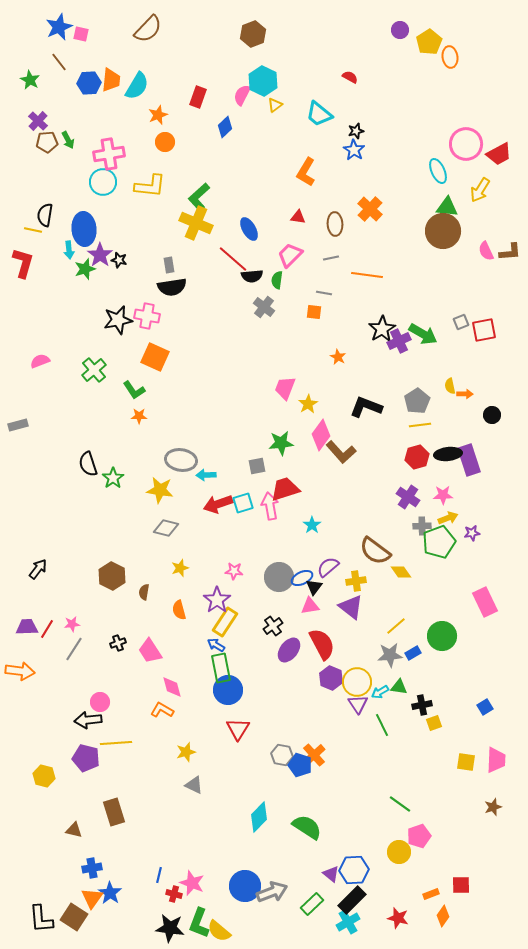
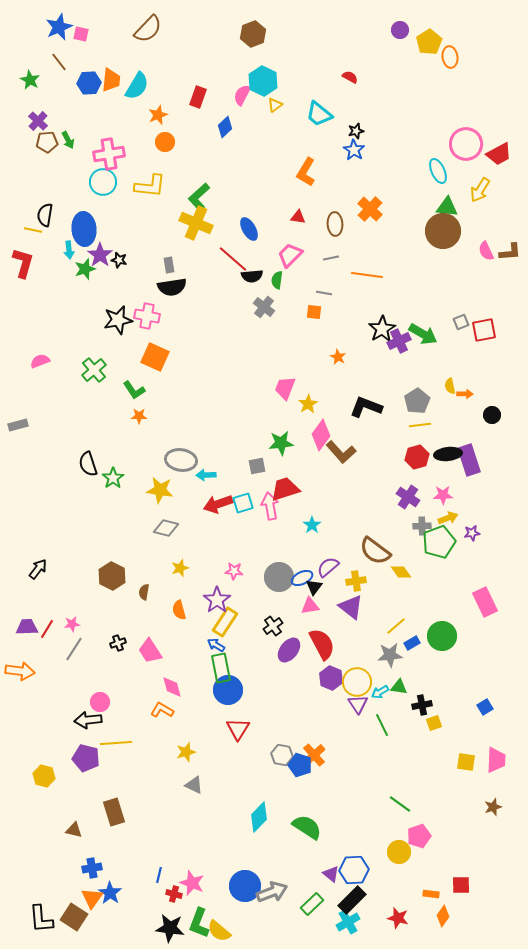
blue rectangle at (413, 653): moved 1 px left, 10 px up
orange rectangle at (431, 894): rotated 28 degrees clockwise
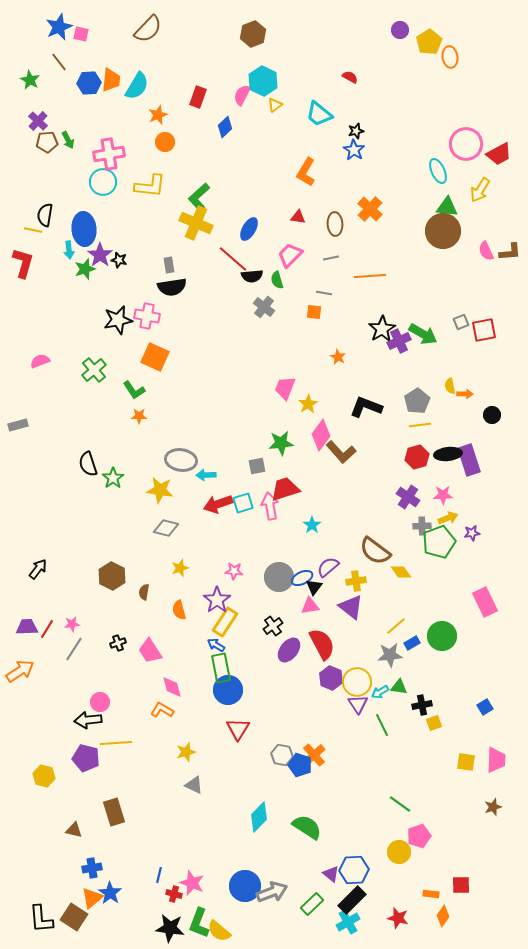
blue ellipse at (249, 229): rotated 60 degrees clockwise
orange line at (367, 275): moved 3 px right, 1 px down; rotated 12 degrees counterclockwise
green semicircle at (277, 280): rotated 24 degrees counterclockwise
orange arrow at (20, 671): rotated 40 degrees counterclockwise
orange triangle at (92, 898): rotated 15 degrees clockwise
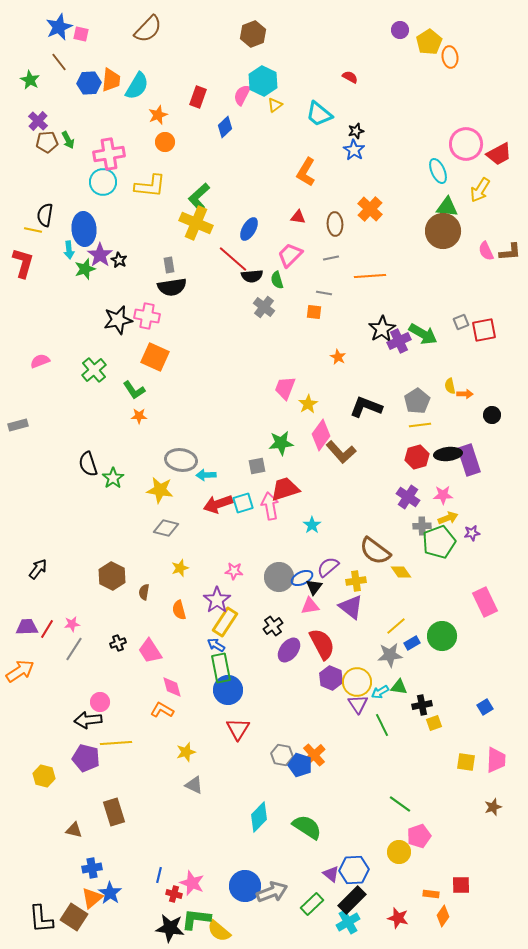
black star at (119, 260): rotated 14 degrees clockwise
green L-shape at (199, 923): moved 3 px left, 4 px up; rotated 76 degrees clockwise
